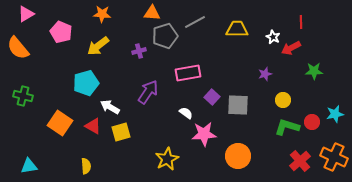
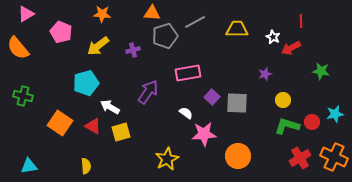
red line: moved 1 px up
purple cross: moved 6 px left, 1 px up
green star: moved 7 px right; rotated 12 degrees clockwise
gray square: moved 1 px left, 2 px up
green L-shape: moved 1 px up
red cross: moved 3 px up; rotated 10 degrees clockwise
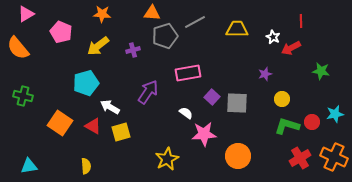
yellow circle: moved 1 px left, 1 px up
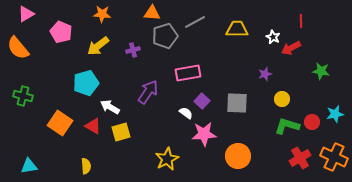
purple square: moved 10 px left, 4 px down
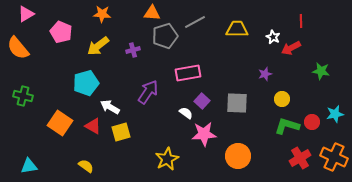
yellow semicircle: rotated 49 degrees counterclockwise
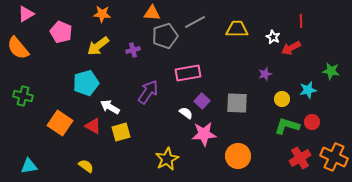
green star: moved 10 px right
cyan star: moved 27 px left, 24 px up
